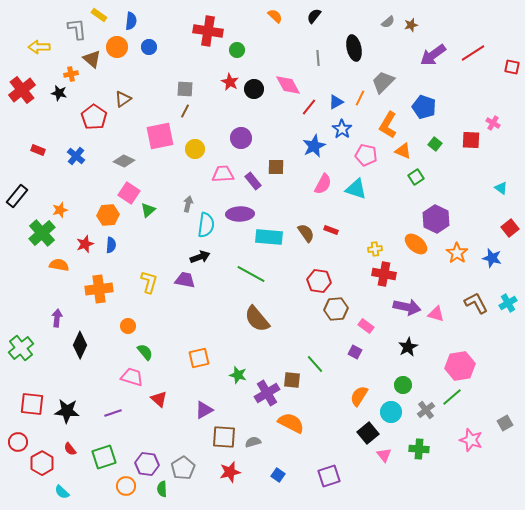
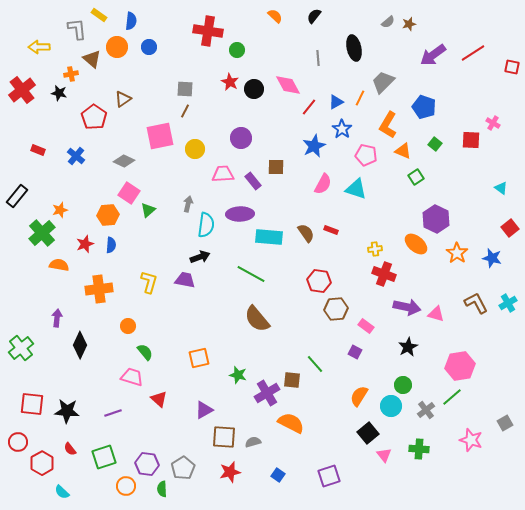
brown star at (411, 25): moved 2 px left, 1 px up
red cross at (384, 274): rotated 10 degrees clockwise
cyan circle at (391, 412): moved 6 px up
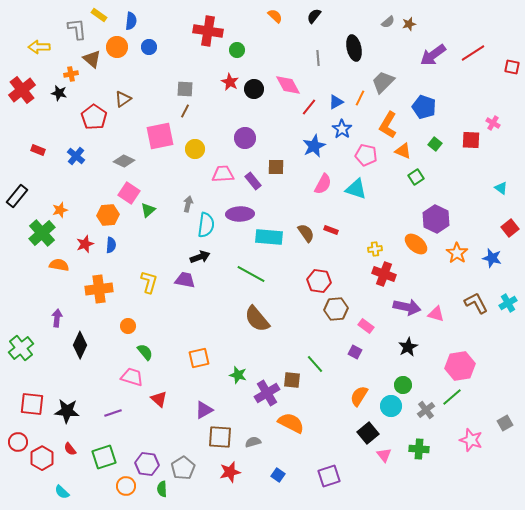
purple circle at (241, 138): moved 4 px right
brown square at (224, 437): moved 4 px left
red hexagon at (42, 463): moved 5 px up
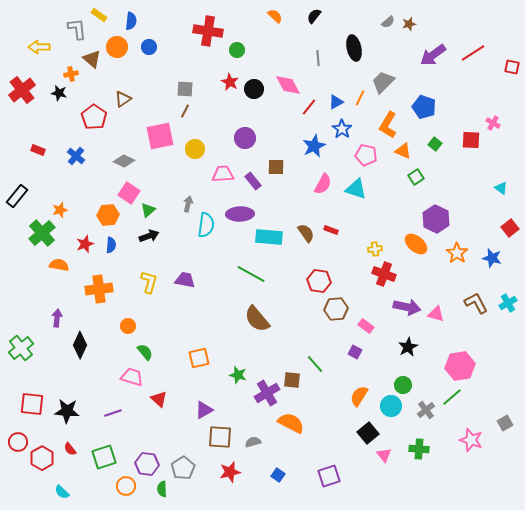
black arrow at (200, 257): moved 51 px left, 21 px up
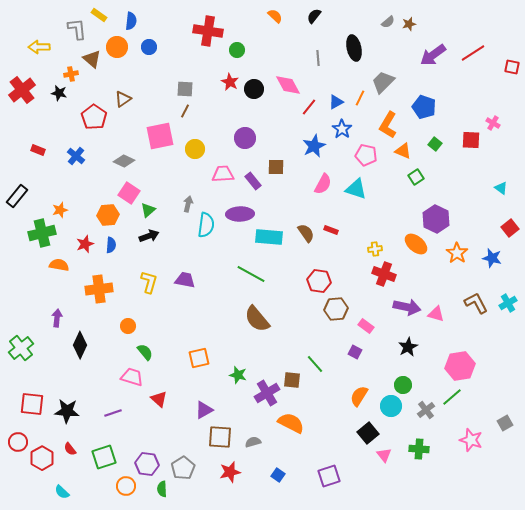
green cross at (42, 233): rotated 28 degrees clockwise
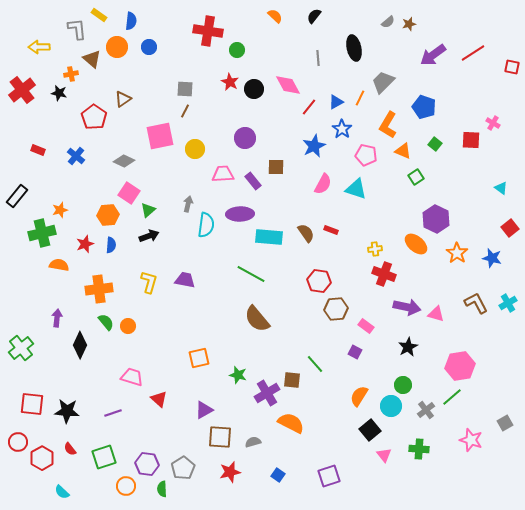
green semicircle at (145, 352): moved 39 px left, 30 px up
black square at (368, 433): moved 2 px right, 3 px up
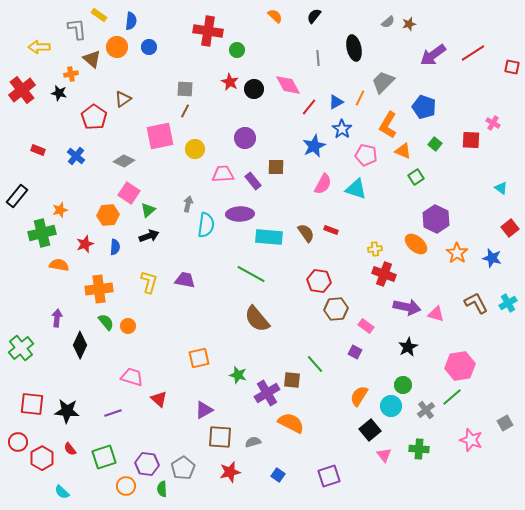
blue semicircle at (111, 245): moved 4 px right, 2 px down
